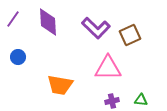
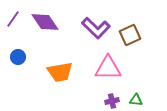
purple diamond: moved 3 px left; rotated 32 degrees counterclockwise
orange trapezoid: moved 13 px up; rotated 20 degrees counterclockwise
green triangle: moved 5 px left
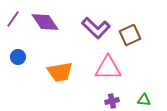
green triangle: moved 8 px right
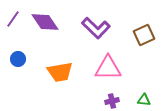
brown square: moved 14 px right
blue circle: moved 2 px down
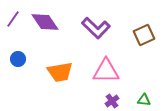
pink triangle: moved 2 px left, 3 px down
purple cross: rotated 24 degrees counterclockwise
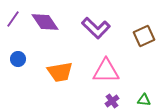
brown square: moved 1 px down
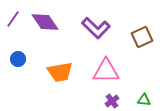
brown square: moved 2 px left, 1 px down
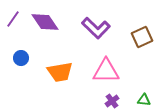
blue circle: moved 3 px right, 1 px up
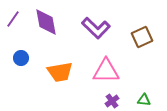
purple diamond: moved 1 px right; rotated 24 degrees clockwise
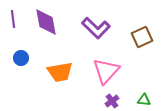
purple line: rotated 42 degrees counterclockwise
pink triangle: rotated 48 degrees counterclockwise
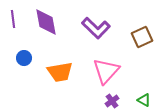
blue circle: moved 3 px right
green triangle: rotated 24 degrees clockwise
